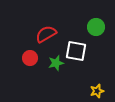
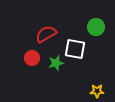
white square: moved 1 px left, 2 px up
red circle: moved 2 px right
yellow star: rotated 16 degrees clockwise
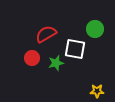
green circle: moved 1 px left, 2 px down
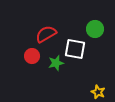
red circle: moved 2 px up
yellow star: moved 1 px right, 1 px down; rotated 24 degrees clockwise
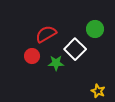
white square: rotated 35 degrees clockwise
green star: rotated 14 degrees clockwise
yellow star: moved 1 px up
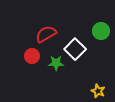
green circle: moved 6 px right, 2 px down
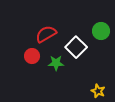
white square: moved 1 px right, 2 px up
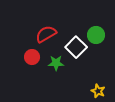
green circle: moved 5 px left, 4 px down
red circle: moved 1 px down
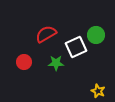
white square: rotated 20 degrees clockwise
red circle: moved 8 px left, 5 px down
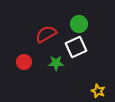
green circle: moved 17 px left, 11 px up
